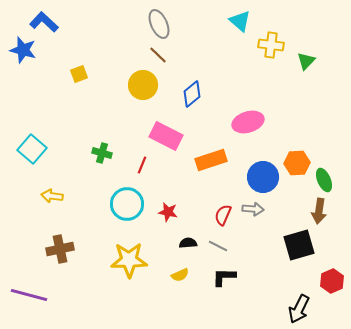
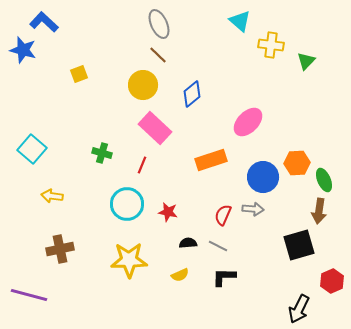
pink ellipse: rotated 28 degrees counterclockwise
pink rectangle: moved 11 px left, 8 px up; rotated 16 degrees clockwise
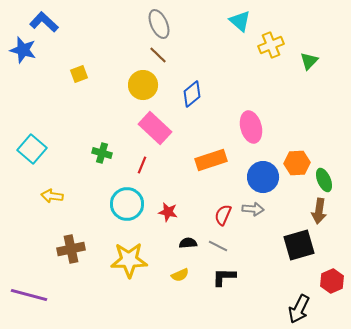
yellow cross: rotated 30 degrees counterclockwise
green triangle: moved 3 px right
pink ellipse: moved 3 px right, 5 px down; rotated 60 degrees counterclockwise
brown cross: moved 11 px right
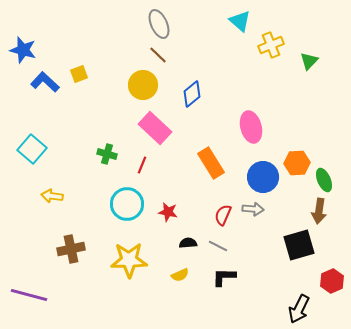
blue L-shape: moved 1 px right, 60 px down
green cross: moved 5 px right, 1 px down
orange rectangle: moved 3 px down; rotated 76 degrees clockwise
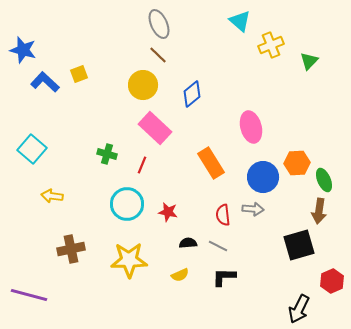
red semicircle: rotated 30 degrees counterclockwise
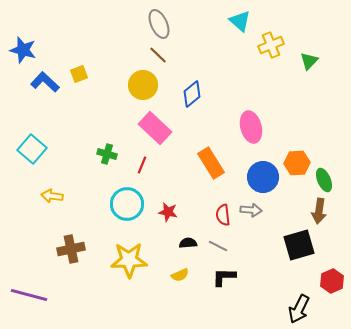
gray arrow: moved 2 px left, 1 px down
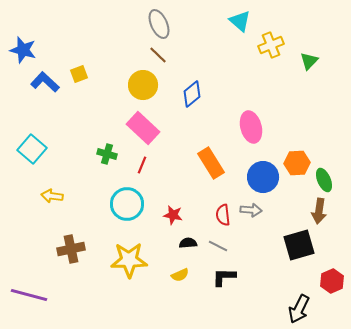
pink rectangle: moved 12 px left
red star: moved 5 px right, 3 px down
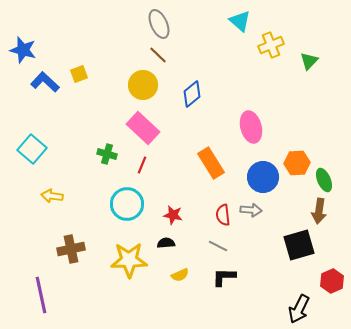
black semicircle: moved 22 px left
purple line: moved 12 px right; rotated 63 degrees clockwise
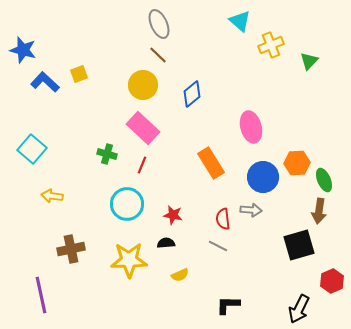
red semicircle: moved 4 px down
black L-shape: moved 4 px right, 28 px down
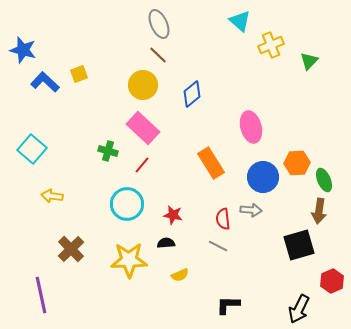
green cross: moved 1 px right, 3 px up
red line: rotated 18 degrees clockwise
brown cross: rotated 32 degrees counterclockwise
